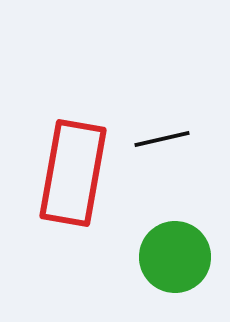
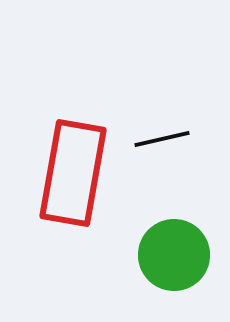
green circle: moved 1 px left, 2 px up
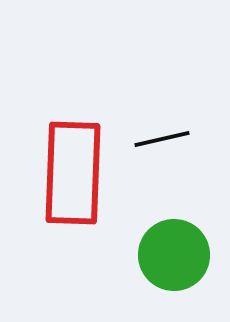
red rectangle: rotated 8 degrees counterclockwise
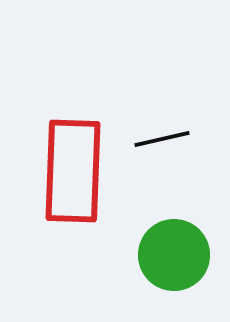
red rectangle: moved 2 px up
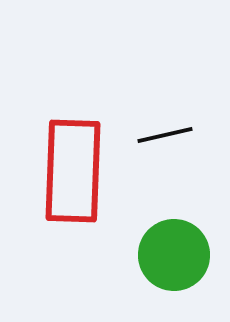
black line: moved 3 px right, 4 px up
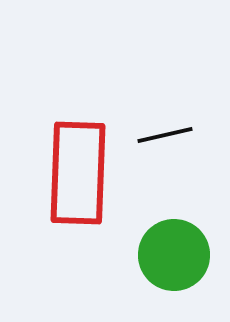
red rectangle: moved 5 px right, 2 px down
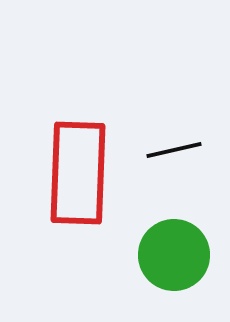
black line: moved 9 px right, 15 px down
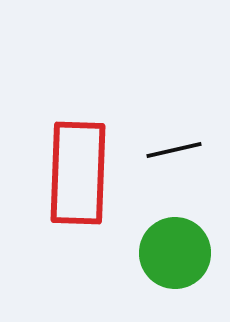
green circle: moved 1 px right, 2 px up
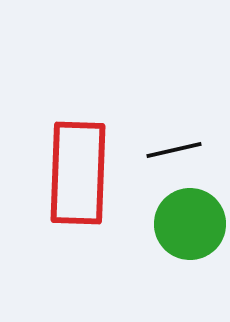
green circle: moved 15 px right, 29 px up
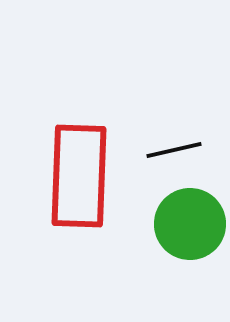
red rectangle: moved 1 px right, 3 px down
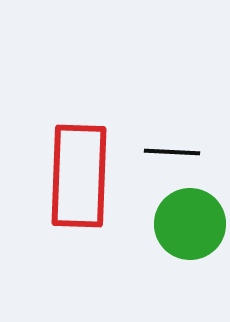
black line: moved 2 px left, 2 px down; rotated 16 degrees clockwise
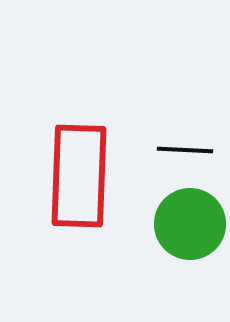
black line: moved 13 px right, 2 px up
